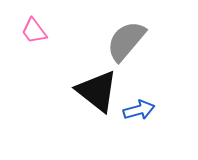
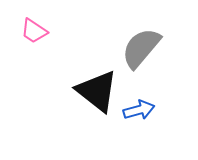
pink trapezoid: rotated 20 degrees counterclockwise
gray semicircle: moved 15 px right, 7 px down
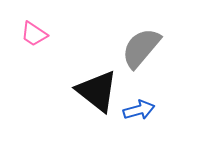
pink trapezoid: moved 3 px down
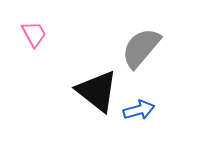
pink trapezoid: rotated 152 degrees counterclockwise
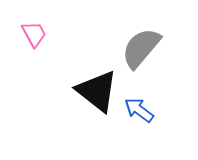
blue arrow: rotated 128 degrees counterclockwise
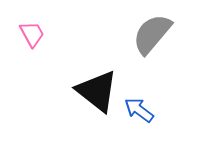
pink trapezoid: moved 2 px left
gray semicircle: moved 11 px right, 14 px up
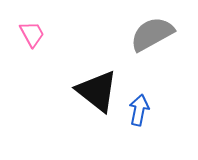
gray semicircle: rotated 21 degrees clockwise
blue arrow: rotated 64 degrees clockwise
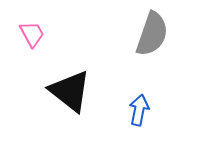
gray semicircle: rotated 138 degrees clockwise
black triangle: moved 27 px left
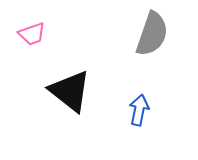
pink trapezoid: rotated 100 degrees clockwise
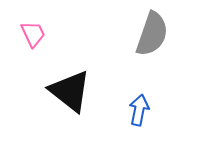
pink trapezoid: moved 1 px right; rotated 96 degrees counterclockwise
